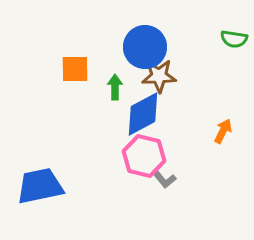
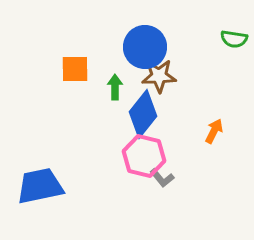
blue diamond: rotated 24 degrees counterclockwise
orange arrow: moved 9 px left
gray L-shape: moved 2 px left, 1 px up
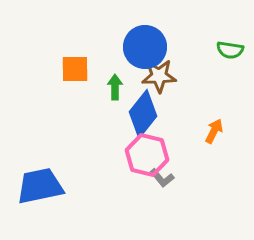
green semicircle: moved 4 px left, 11 px down
pink hexagon: moved 3 px right, 1 px up
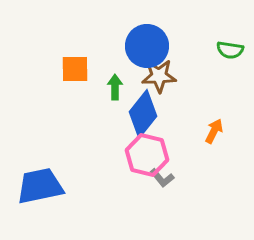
blue circle: moved 2 px right, 1 px up
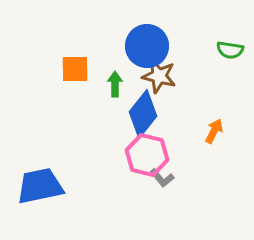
brown star: rotated 16 degrees clockwise
green arrow: moved 3 px up
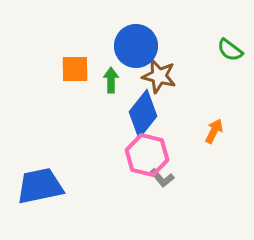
blue circle: moved 11 px left
green semicircle: rotated 28 degrees clockwise
green arrow: moved 4 px left, 4 px up
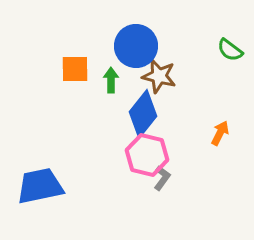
orange arrow: moved 6 px right, 2 px down
gray L-shape: rotated 105 degrees counterclockwise
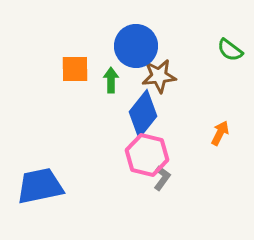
brown star: rotated 20 degrees counterclockwise
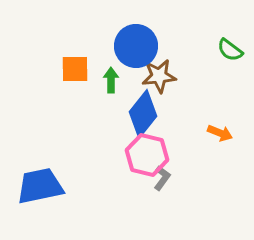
orange arrow: rotated 85 degrees clockwise
